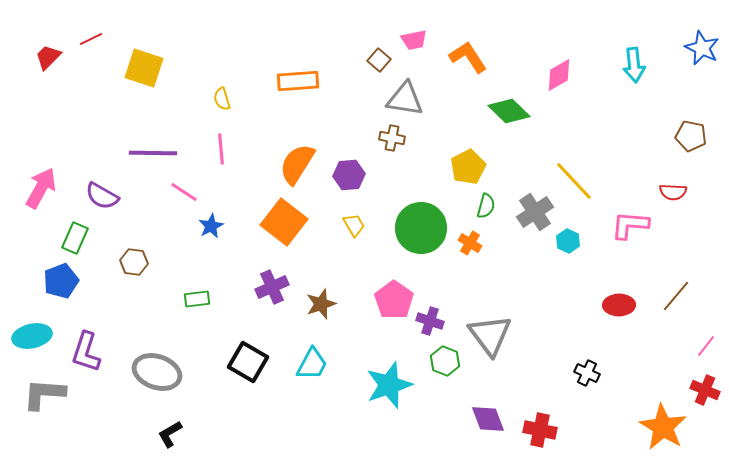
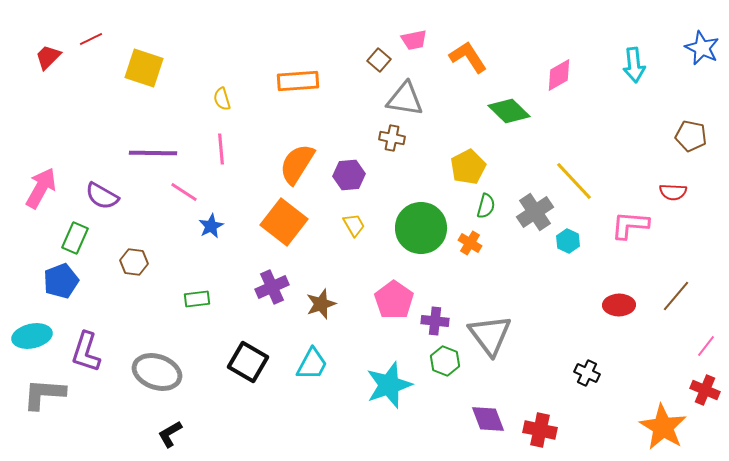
purple cross at (430, 321): moved 5 px right; rotated 12 degrees counterclockwise
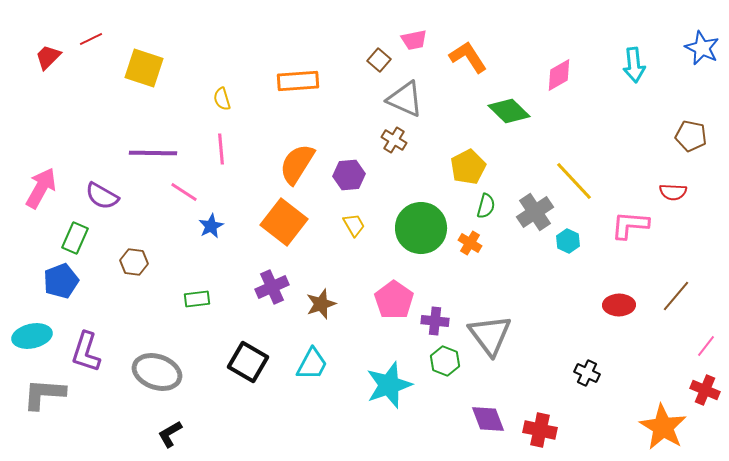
gray triangle at (405, 99): rotated 15 degrees clockwise
brown cross at (392, 138): moved 2 px right, 2 px down; rotated 20 degrees clockwise
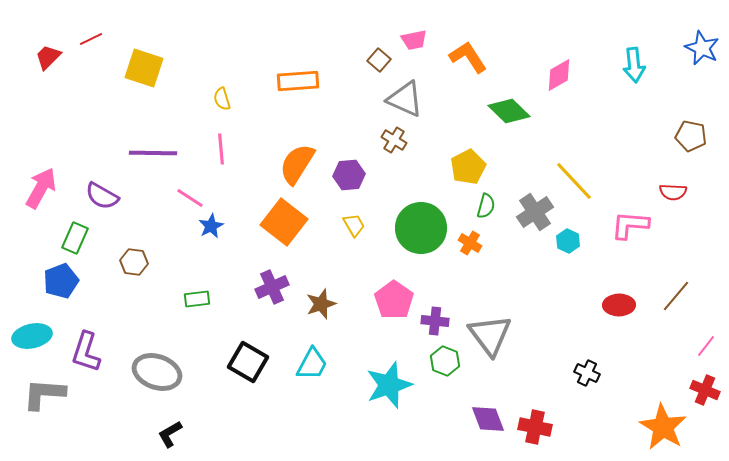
pink line at (184, 192): moved 6 px right, 6 px down
red cross at (540, 430): moved 5 px left, 3 px up
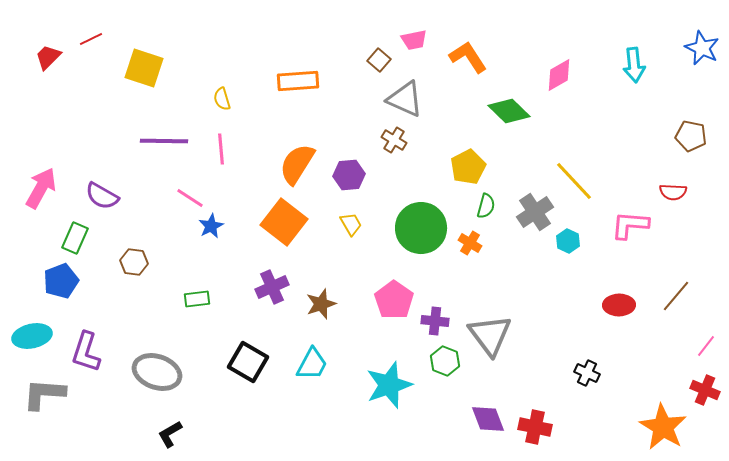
purple line at (153, 153): moved 11 px right, 12 px up
yellow trapezoid at (354, 225): moved 3 px left, 1 px up
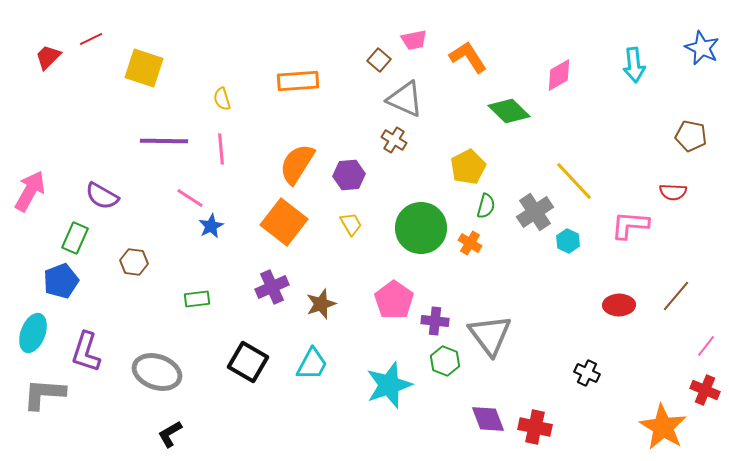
pink arrow at (41, 188): moved 11 px left, 3 px down
cyan ellipse at (32, 336): moved 1 px right, 3 px up; rotated 57 degrees counterclockwise
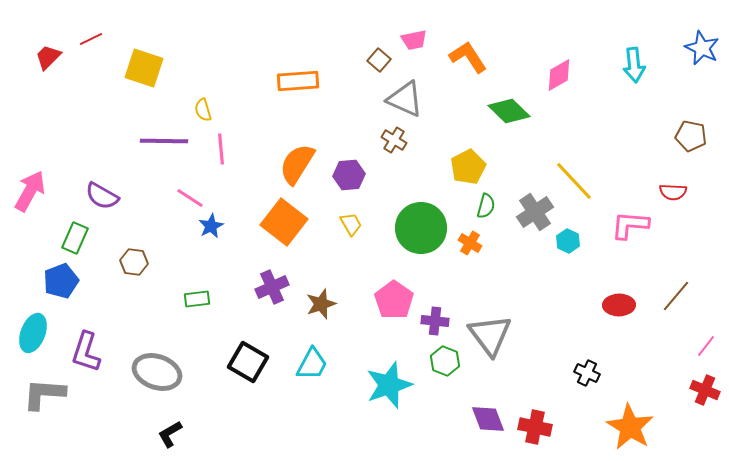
yellow semicircle at (222, 99): moved 19 px left, 11 px down
orange star at (663, 427): moved 33 px left
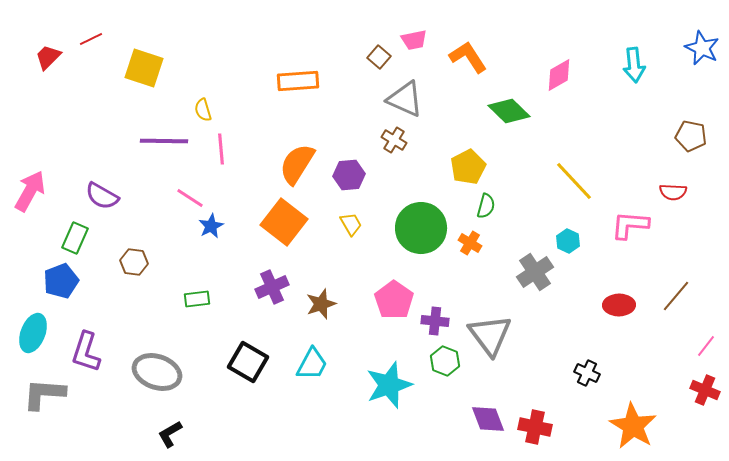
brown square at (379, 60): moved 3 px up
gray cross at (535, 212): moved 60 px down
orange star at (630, 427): moved 3 px right, 1 px up
